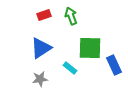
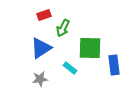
green arrow: moved 8 px left, 12 px down; rotated 132 degrees counterclockwise
blue rectangle: rotated 18 degrees clockwise
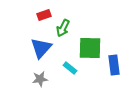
blue triangle: rotated 15 degrees counterclockwise
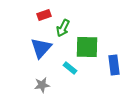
green square: moved 3 px left, 1 px up
gray star: moved 2 px right, 6 px down
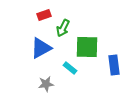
blue triangle: rotated 20 degrees clockwise
gray star: moved 4 px right, 1 px up
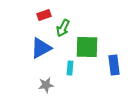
cyan rectangle: rotated 56 degrees clockwise
gray star: moved 1 px down
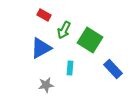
red rectangle: rotated 48 degrees clockwise
green arrow: moved 1 px right, 2 px down
green square: moved 3 px right, 7 px up; rotated 30 degrees clockwise
blue rectangle: moved 1 px left, 4 px down; rotated 36 degrees counterclockwise
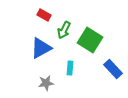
gray star: moved 2 px up
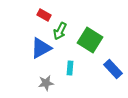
green arrow: moved 4 px left, 1 px down
